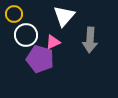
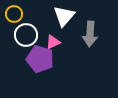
gray arrow: moved 6 px up
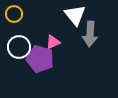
white triangle: moved 11 px right, 1 px up; rotated 20 degrees counterclockwise
white circle: moved 7 px left, 12 px down
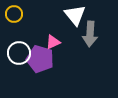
white circle: moved 6 px down
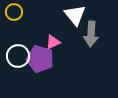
yellow circle: moved 2 px up
gray arrow: moved 1 px right
white circle: moved 1 px left, 3 px down
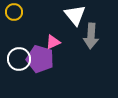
gray arrow: moved 2 px down
white circle: moved 1 px right, 3 px down
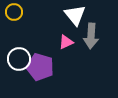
pink triangle: moved 13 px right
purple pentagon: moved 8 px down
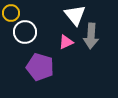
yellow circle: moved 3 px left, 1 px down
white circle: moved 6 px right, 27 px up
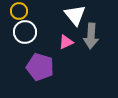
yellow circle: moved 8 px right, 2 px up
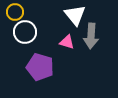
yellow circle: moved 4 px left, 1 px down
pink triangle: moved 1 px right; rotated 42 degrees clockwise
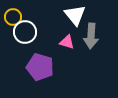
yellow circle: moved 2 px left, 5 px down
